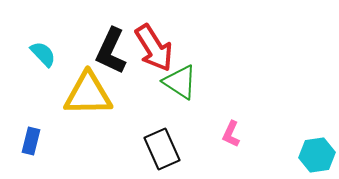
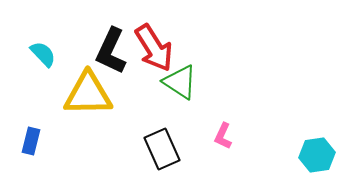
pink L-shape: moved 8 px left, 2 px down
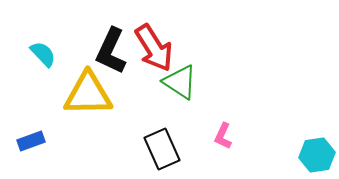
blue rectangle: rotated 56 degrees clockwise
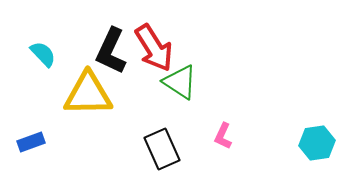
blue rectangle: moved 1 px down
cyan hexagon: moved 12 px up
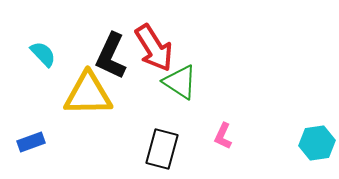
black L-shape: moved 5 px down
black rectangle: rotated 39 degrees clockwise
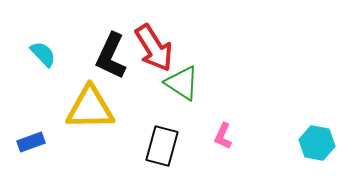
green triangle: moved 2 px right, 1 px down
yellow triangle: moved 2 px right, 14 px down
cyan hexagon: rotated 20 degrees clockwise
black rectangle: moved 3 px up
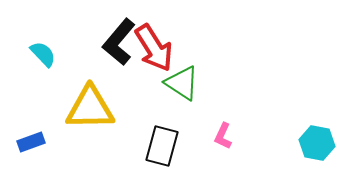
black L-shape: moved 8 px right, 14 px up; rotated 15 degrees clockwise
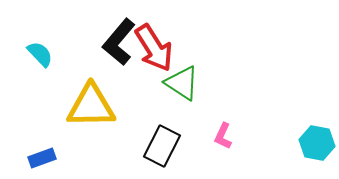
cyan semicircle: moved 3 px left
yellow triangle: moved 1 px right, 2 px up
blue rectangle: moved 11 px right, 16 px down
black rectangle: rotated 12 degrees clockwise
